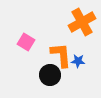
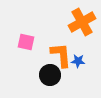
pink square: rotated 18 degrees counterclockwise
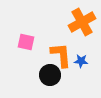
blue star: moved 3 px right
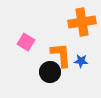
orange cross: rotated 20 degrees clockwise
pink square: rotated 18 degrees clockwise
black circle: moved 3 px up
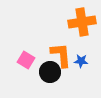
pink square: moved 18 px down
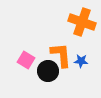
orange cross: rotated 28 degrees clockwise
black circle: moved 2 px left, 1 px up
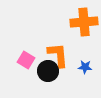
orange cross: moved 2 px right; rotated 24 degrees counterclockwise
orange L-shape: moved 3 px left
blue star: moved 4 px right, 6 px down
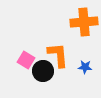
black circle: moved 5 px left
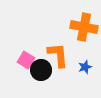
orange cross: moved 5 px down; rotated 16 degrees clockwise
blue star: rotated 24 degrees counterclockwise
black circle: moved 2 px left, 1 px up
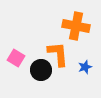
orange cross: moved 8 px left, 1 px up
orange L-shape: moved 1 px up
pink square: moved 10 px left, 2 px up
